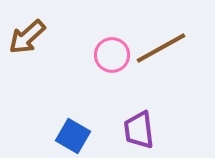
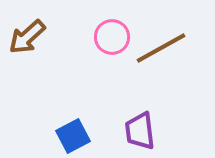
pink circle: moved 18 px up
purple trapezoid: moved 1 px right, 1 px down
blue square: rotated 32 degrees clockwise
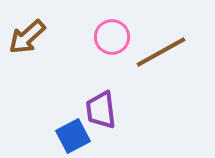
brown line: moved 4 px down
purple trapezoid: moved 39 px left, 21 px up
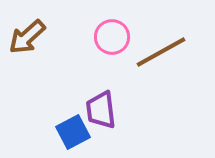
blue square: moved 4 px up
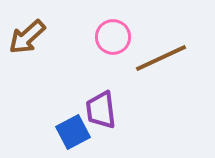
pink circle: moved 1 px right
brown line: moved 6 px down; rotated 4 degrees clockwise
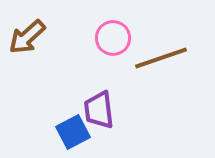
pink circle: moved 1 px down
brown line: rotated 6 degrees clockwise
purple trapezoid: moved 2 px left
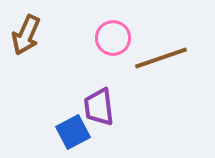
brown arrow: moved 1 px left, 2 px up; rotated 24 degrees counterclockwise
purple trapezoid: moved 3 px up
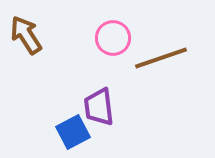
brown arrow: rotated 123 degrees clockwise
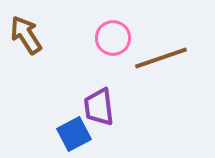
blue square: moved 1 px right, 2 px down
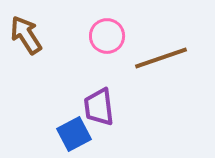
pink circle: moved 6 px left, 2 px up
